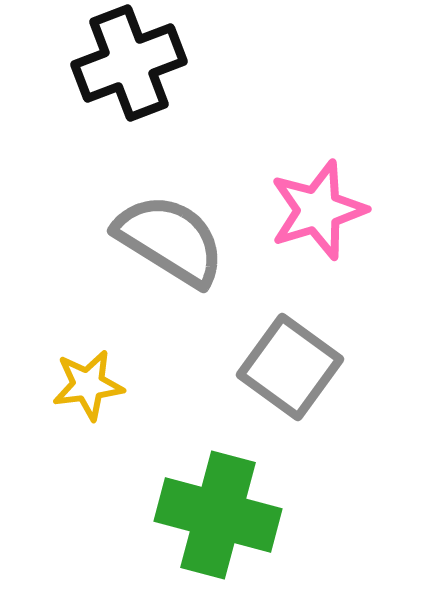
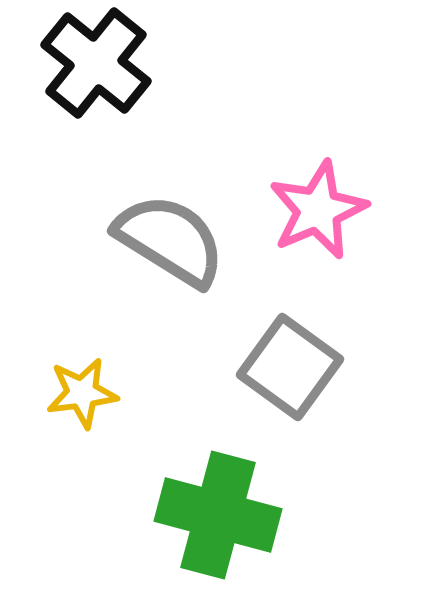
black cross: moved 33 px left; rotated 30 degrees counterclockwise
pink star: rotated 6 degrees counterclockwise
yellow star: moved 6 px left, 8 px down
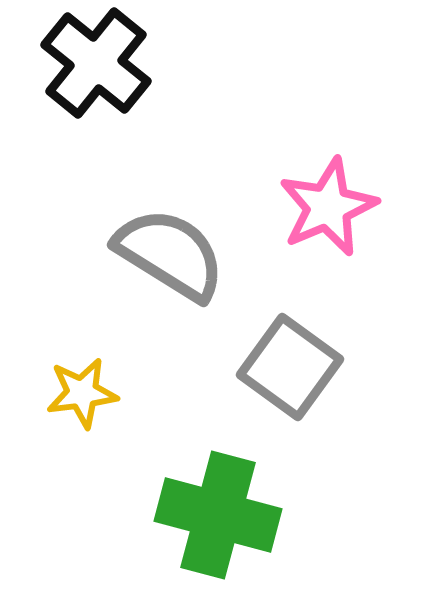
pink star: moved 10 px right, 3 px up
gray semicircle: moved 14 px down
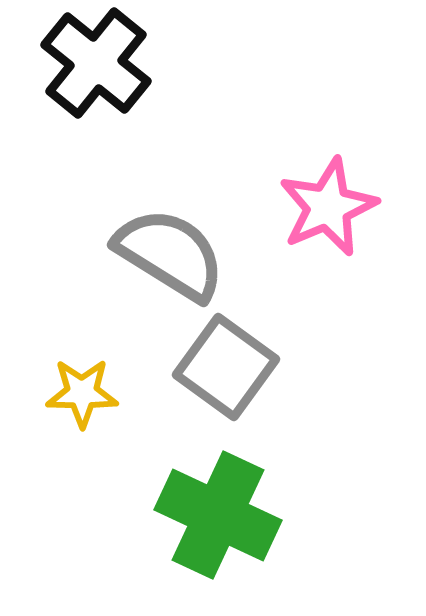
gray square: moved 64 px left
yellow star: rotated 8 degrees clockwise
green cross: rotated 10 degrees clockwise
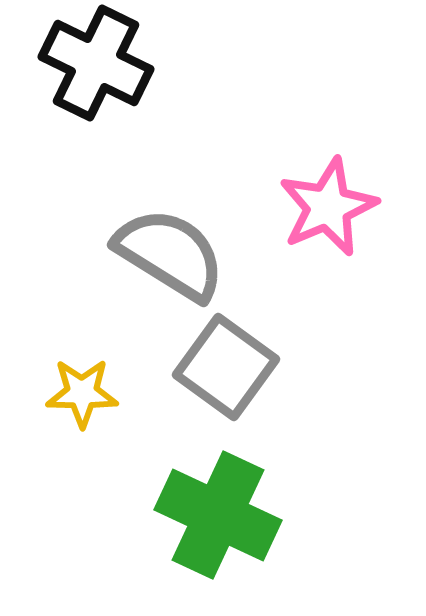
black cross: rotated 13 degrees counterclockwise
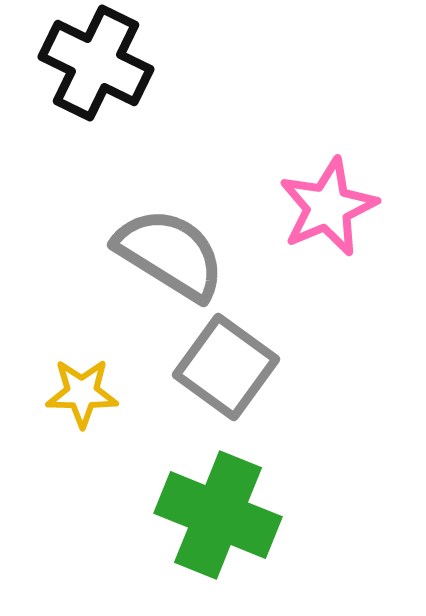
green cross: rotated 3 degrees counterclockwise
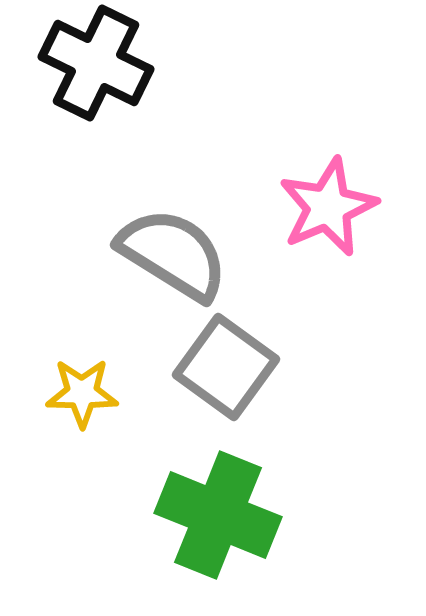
gray semicircle: moved 3 px right
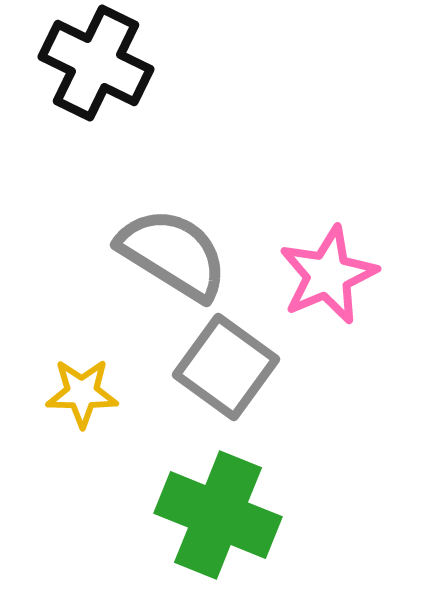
pink star: moved 68 px down
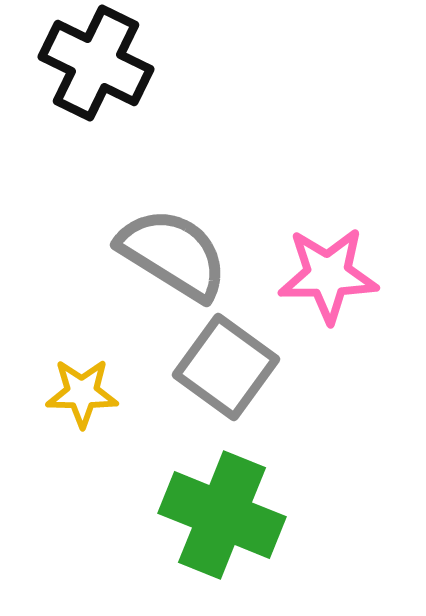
pink star: rotated 22 degrees clockwise
green cross: moved 4 px right
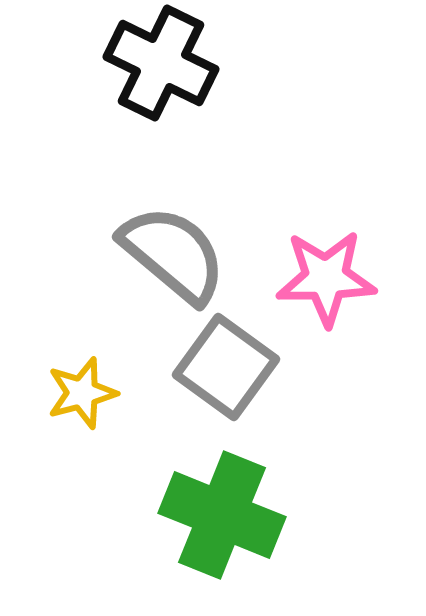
black cross: moved 65 px right
gray semicircle: rotated 8 degrees clockwise
pink star: moved 2 px left, 3 px down
yellow star: rotated 16 degrees counterclockwise
